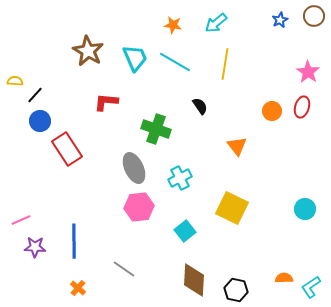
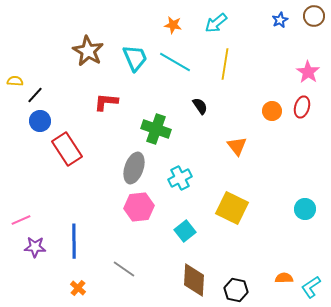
gray ellipse: rotated 44 degrees clockwise
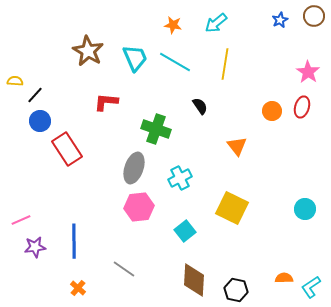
purple star: rotated 10 degrees counterclockwise
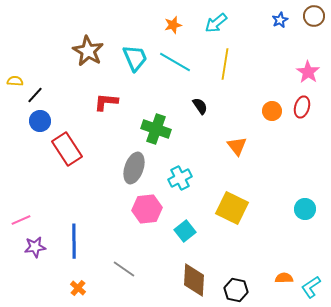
orange star: rotated 24 degrees counterclockwise
pink hexagon: moved 8 px right, 2 px down
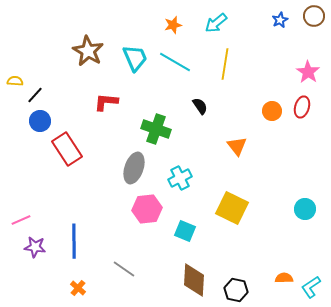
cyan square: rotated 30 degrees counterclockwise
purple star: rotated 15 degrees clockwise
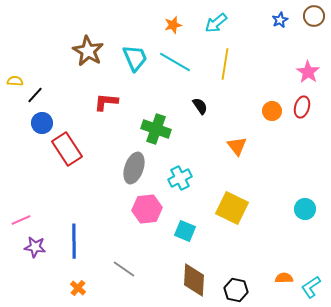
blue circle: moved 2 px right, 2 px down
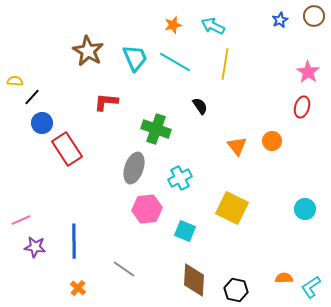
cyan arrow: moved 3 px left, 3 px down; rotated 65 degrees clockwise
black line: moved 3 px left, 2 px down
orange circle: moved 30 px down
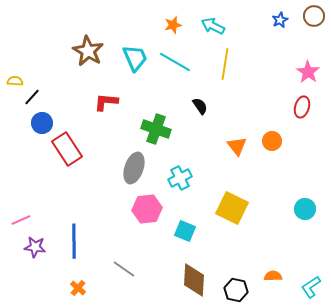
orange semicircle: moved 11 px left, 2 px up
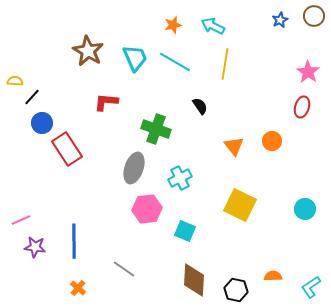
orange triangle: moved 3 px left
yellow square: moved 8 px right, 3 px up
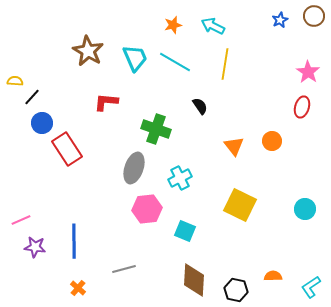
gray line: rotated 50 degrees counterclockwise
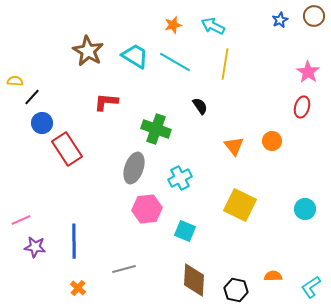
cyan trapezoid: moved 2 px up; rotated 36 degrees counterclockwise
